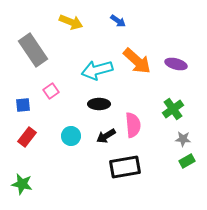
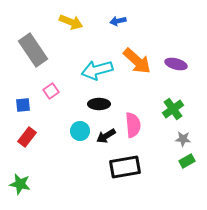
blue arrow: rotated 133 degrees clockwise
cyan circle: moved 9 px right, 5 px up
green star: moved 2 px left
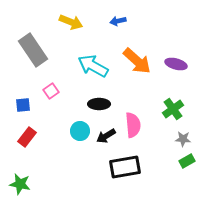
cyan arrow: moved 4 px left, 4 px up; rotated 44 degrees clockwise
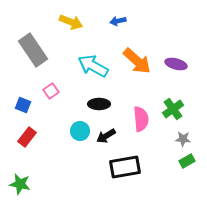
blue square: rotated 28 degrees clockwise
pink semicircle: moved 8 px right, 6 px up
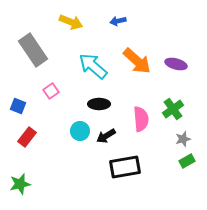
cyan arrow: rotated 12 degrees clockwise
blue square: moved 5 px left, 1 px down
gray star: rotated 21 degrees counterclockwise
green star: rotated 25 degrees counterclockwise
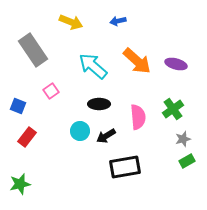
pink semicircle: moved 3 px left, 2 px up
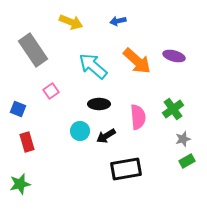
purple ellipse: moved 2 px left, 8 px up
blue square: moved 3 px down
red rectangle: moved 5 px down; rotated 54 degrees counterclockwise
black rectangle: moved 1 px right, 2 px down
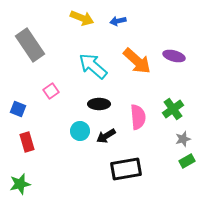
yellow arrow: moved 11 px right, 4 px up
gray rectangle: moved 3 px left, 5 px up
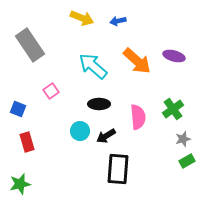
black rectangle: moved 8 px left; rotated 76 degrees counterclockwise
